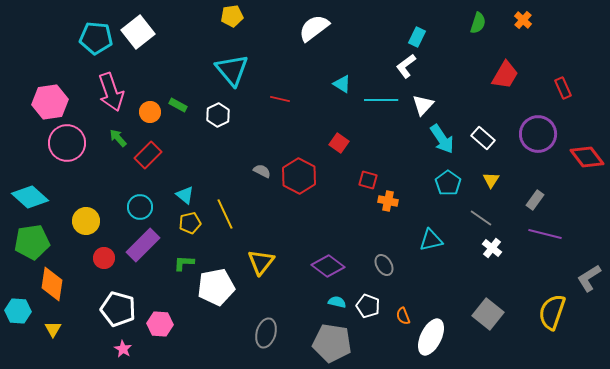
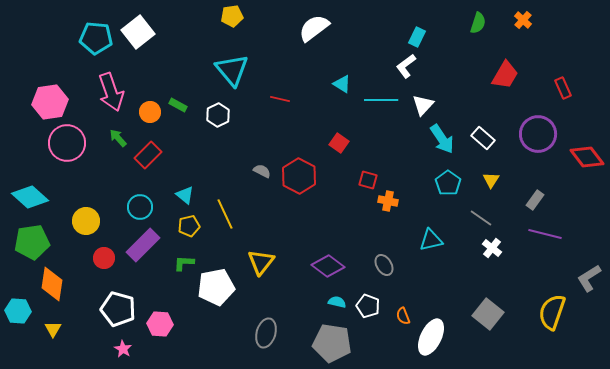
yellow pentagon at (190, 223): moved 1 px left, 3 px down
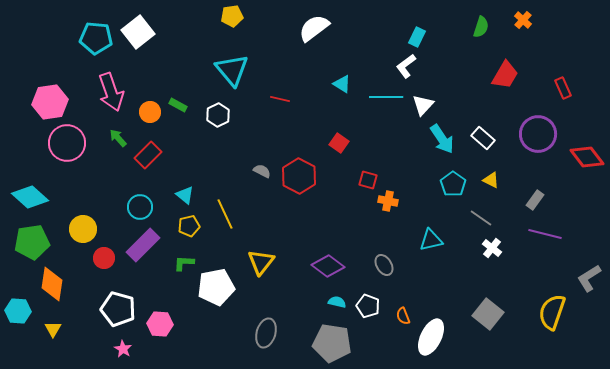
green semicircle at (478, 23): moved 3 px right, 4 px down
cyan line at (381, 100): moved 5 px right, 3 px up
yellow triangle at (491, 180): rotated 36 degrees counterclockwise
cyan pentagon at (448, 183): moved 5 px right, 1 px down
yellow circle at (86, 221): moved 3 px left, 8 px down
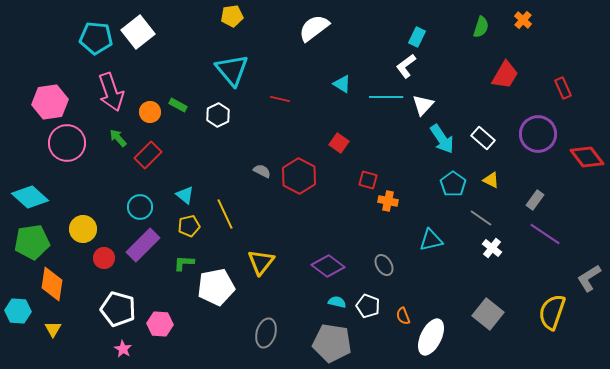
purple line at (545, 234): rotated 20 degrees clockwise
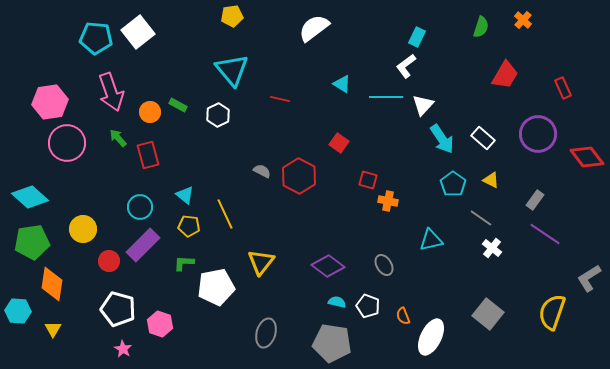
red rectangle at (148, 155): rotated 60 degrees counterclockwise
yellow pentagon at (189, 226): rotated 20 degrees clockwise
red circle at (104, 258): moved 5 px right, 3 px down
pink hexagon at (160, 324): rotated 15 degrees clockwise
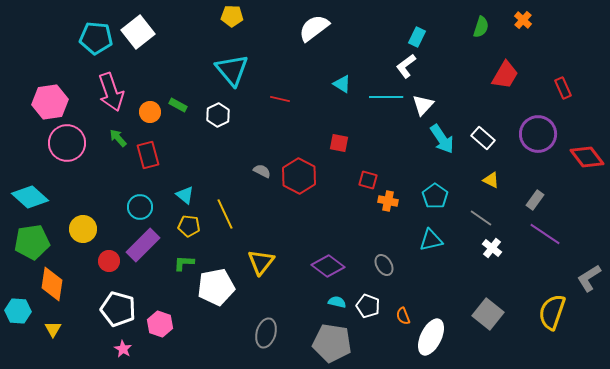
yellow pentagon at (232, 16): rotated 10 degrees clockwise
red square at (339, 143): rotated 24 degrees counterclockwise
cyan pentagon at (453, 184): moved 18 px left, 12 px down
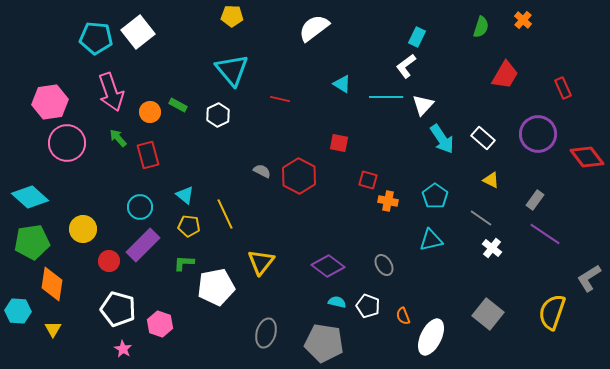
gray pentagon at (332, 343): moved 8 px left
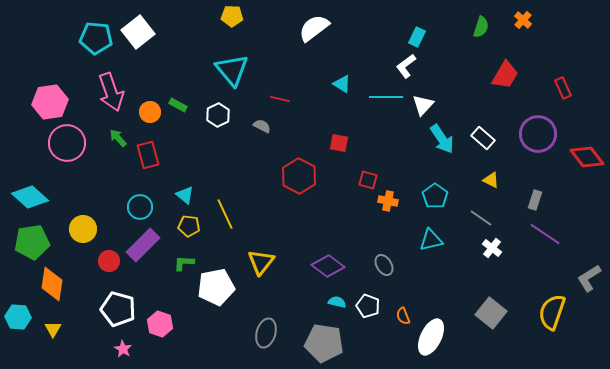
gray semicircle at (262, 171): moved 45 px up
gray rectangle at (535, 200): rotated 18 degrees counterclockwise
cyan hexagon at (18, 311): moved 6 px down
gray square at (488, 314): moved 3 px right, 1 px up
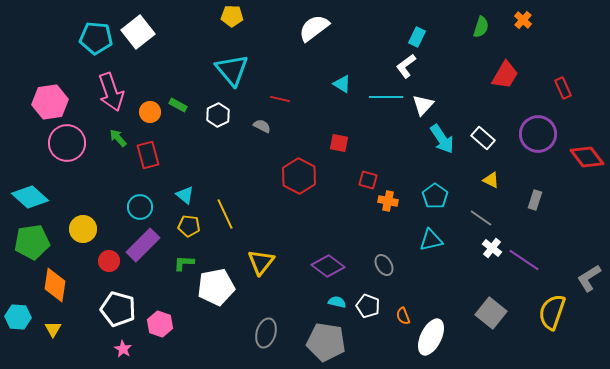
purple line at (545, 234): moved 21 px left, 26 px down
orange diamond at (52, 284): moved 3 px right, 1 px down
gray pentagon at (324, 343): moved 2 px right, 1 px up
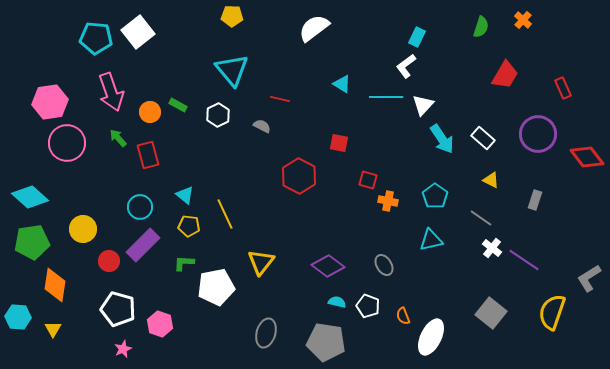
pink star at (123, 349): rotated 18 degrees clockwise
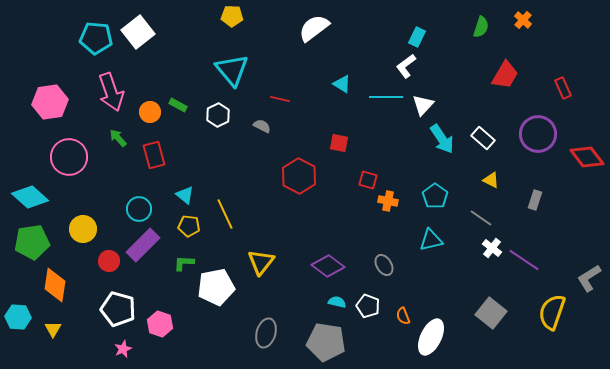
pink circle at (67, 143): moved 2 px right, 14 px down
red rectangle at (148, 155): moved 6 px right
cyan circle at (140, 207): moved 1 px left, 2 px down
